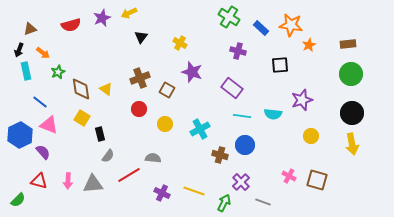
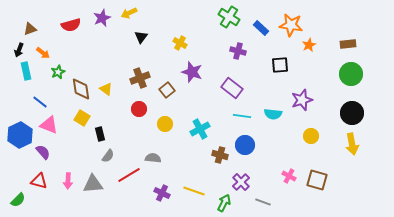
brown square at (167, 90): rotated 21 degrees clockwise
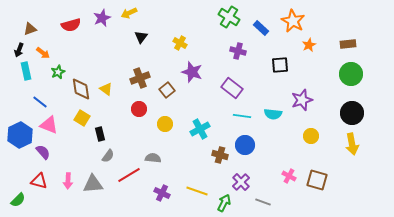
orange star at (291, 25): moved 2 px right, 4 px up; rotated 20 degrees clockwise
yellow line at (194, 191): moved 3 px right
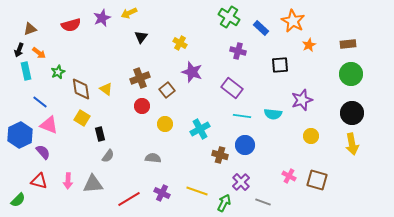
orange arrow at (43, 53): moved 4 px left
red circle at (139, 109): moved 3 px right, 3 px up
red line at (129, 175): moved 24 px down
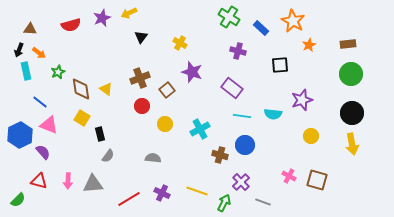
brown triangle at (30, 29): rotated 24 degrees clockwise
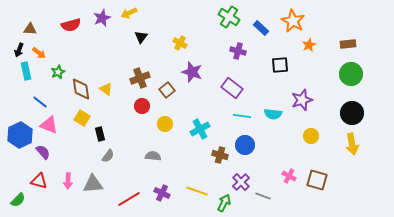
gray semicircle at (153, 158): moved 2 px up
gray line at (263, 202): moved 6 px up
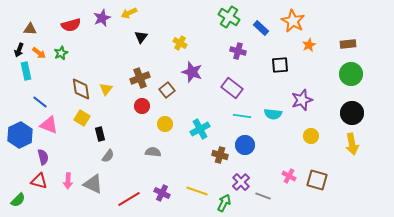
green star at (58, 72): moved 3 px right, 19 px up
yellow triangle at (106, 89): rotated 32 degrees clockwise
purple semicircle at (43, 152): moved 5 px down; rotated 28 degrees clockwise
gray semicircle at (153, 156): moved 4 px up
gray triangle at (93, 184): rotated 30 degrees clockwise
